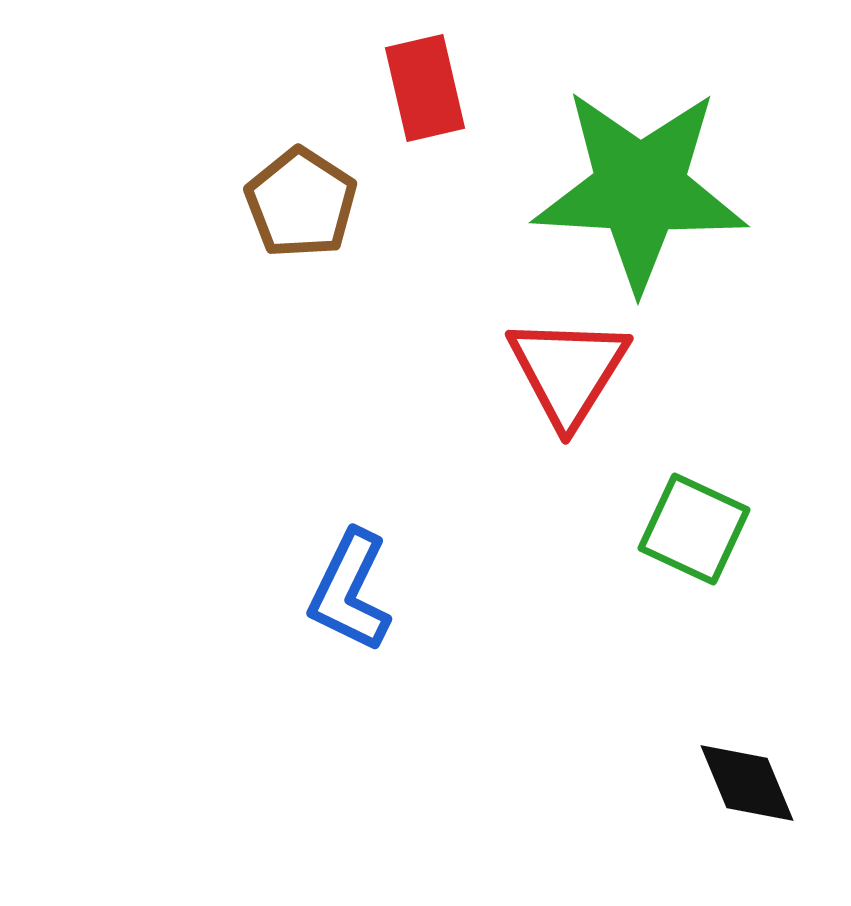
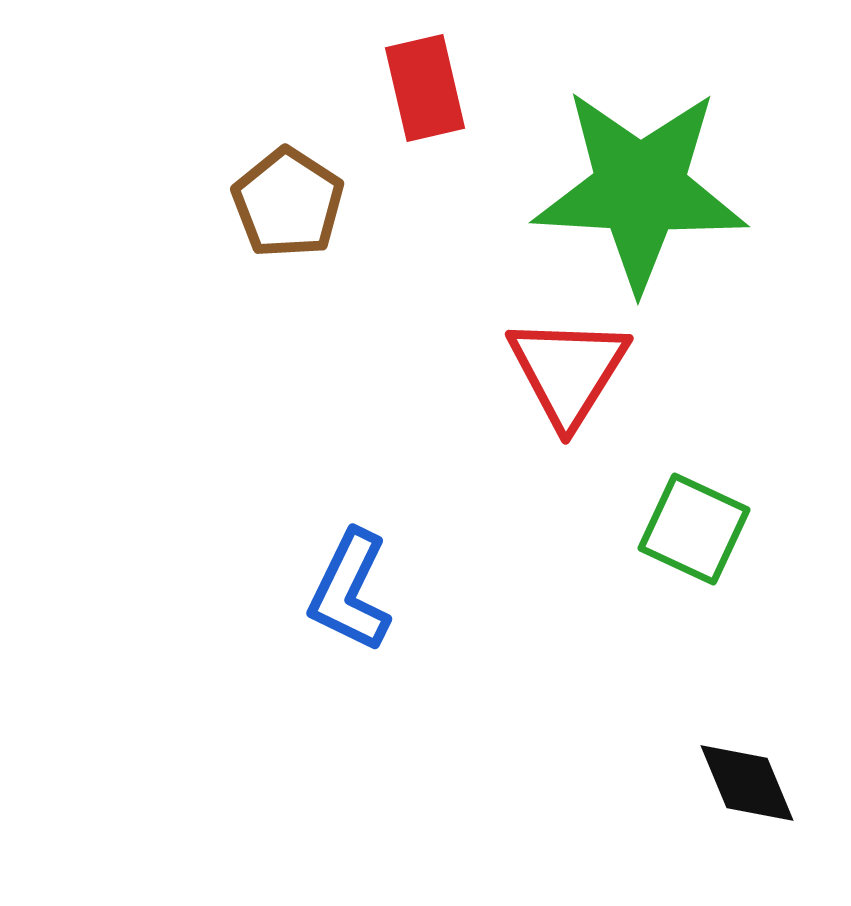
brown pentagon: moved 13 px left
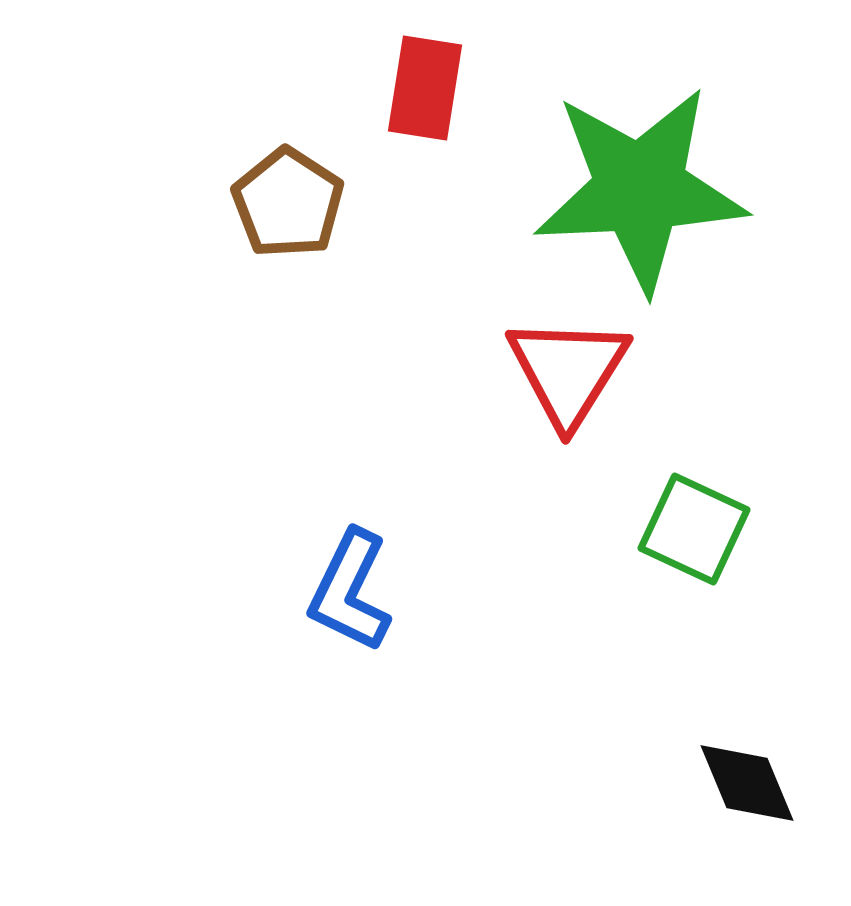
red rectangle: rotated 22 degrees clockwise
green star: rotated 6 degrees counterclockwise
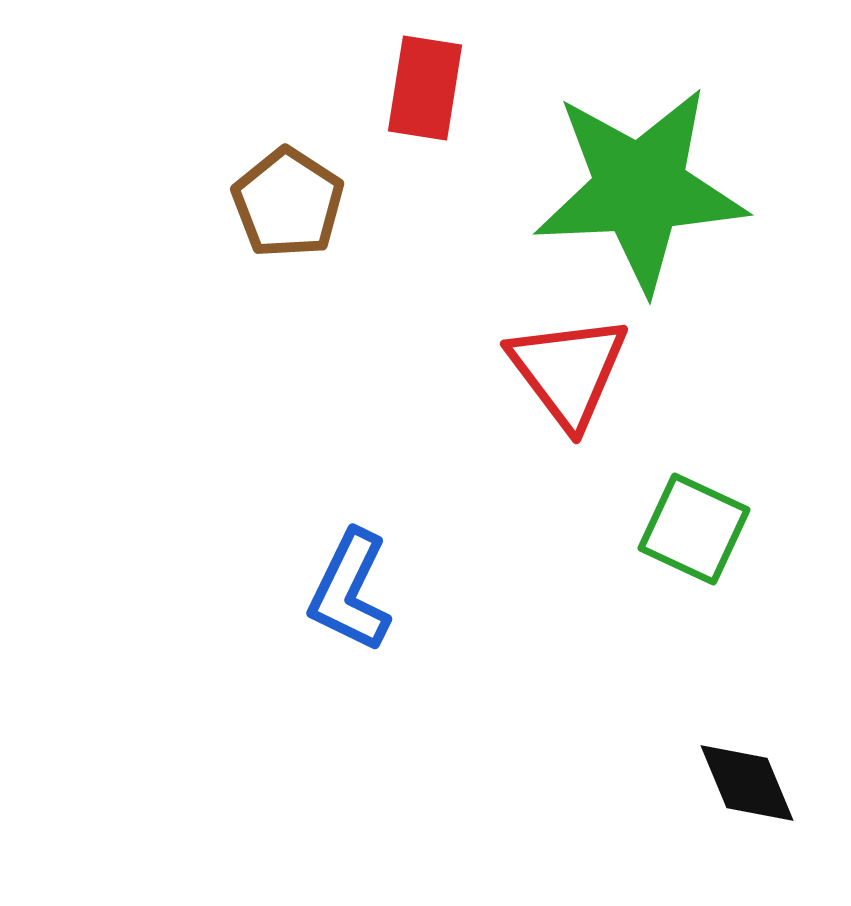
red triangle: rotated 9 degrees counterclockwise
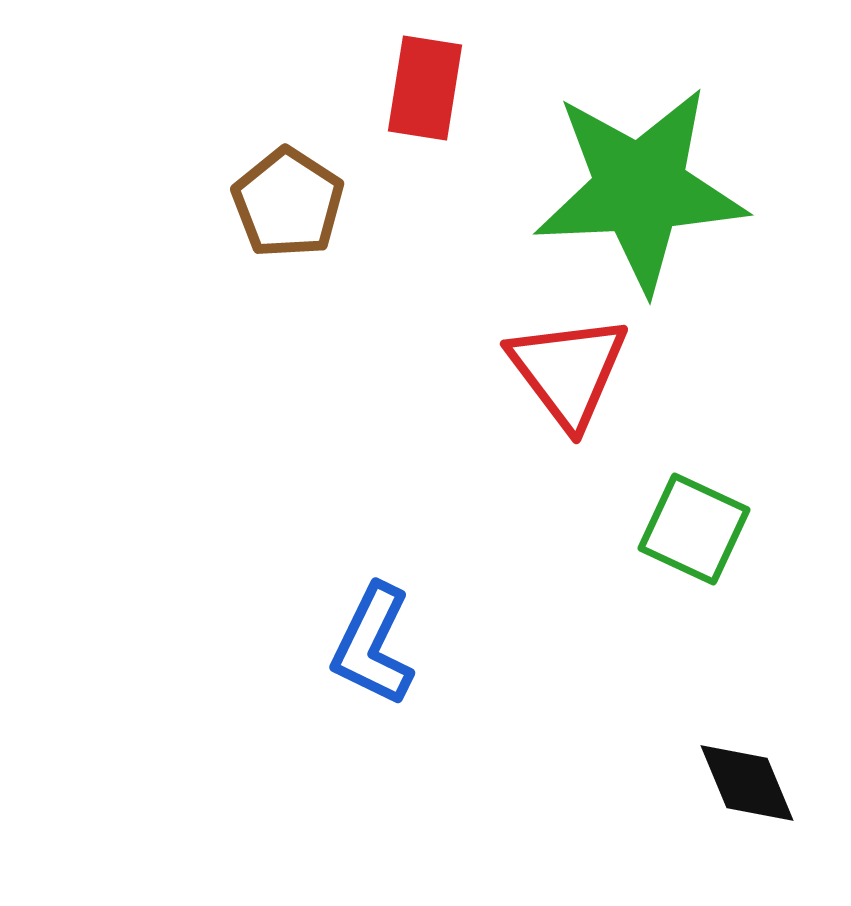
blue L-shape: moved 23 px right, 54 px down
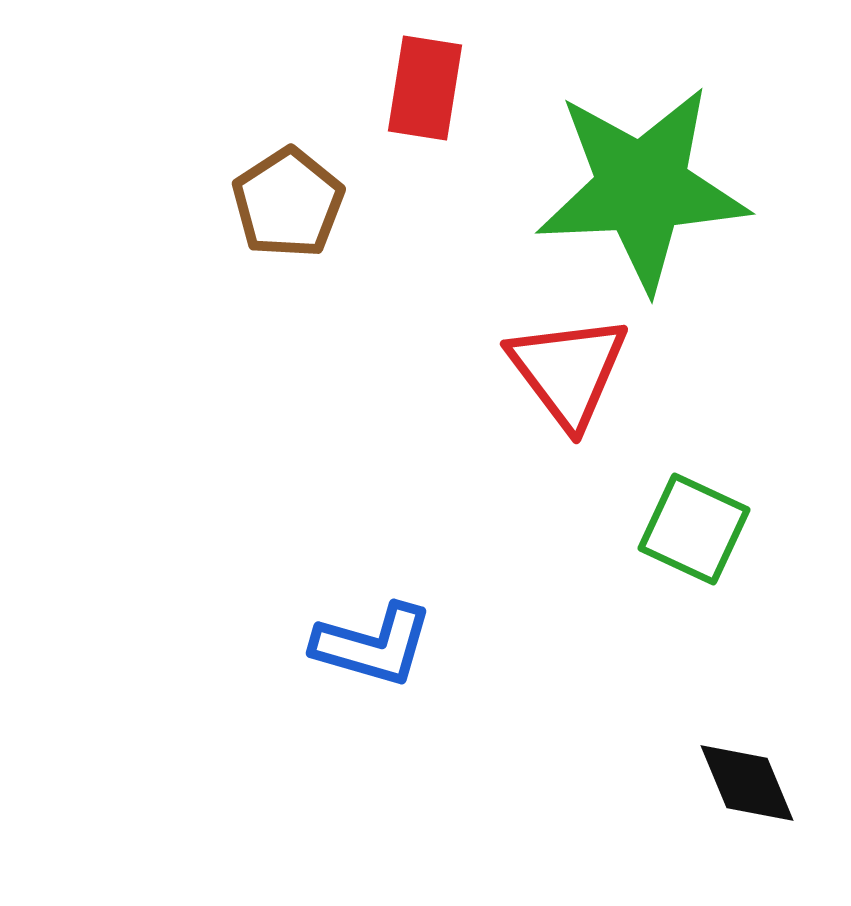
green star: moved 2 px right, 1 px up
brown pentagon: rotated 6 degrees clockwise
blue L-shape: rotated 100 degrees counterclockwise
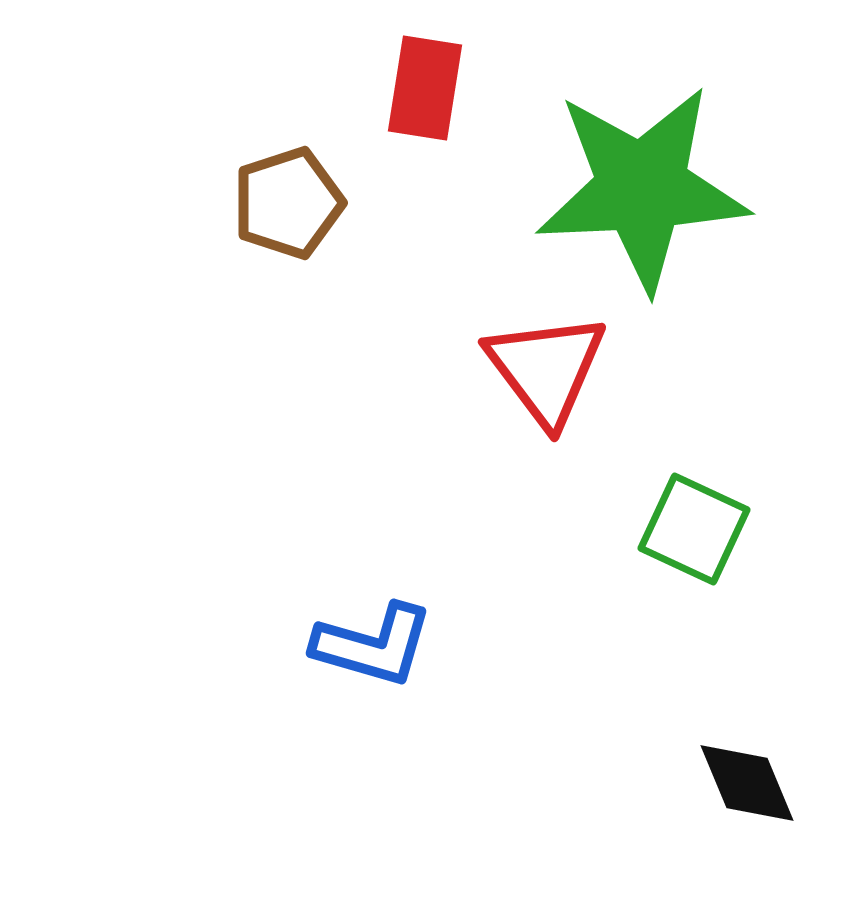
brown pentagon: rotated 15 degrees clockwise
red triangle: moved 22 px left, 2 px up
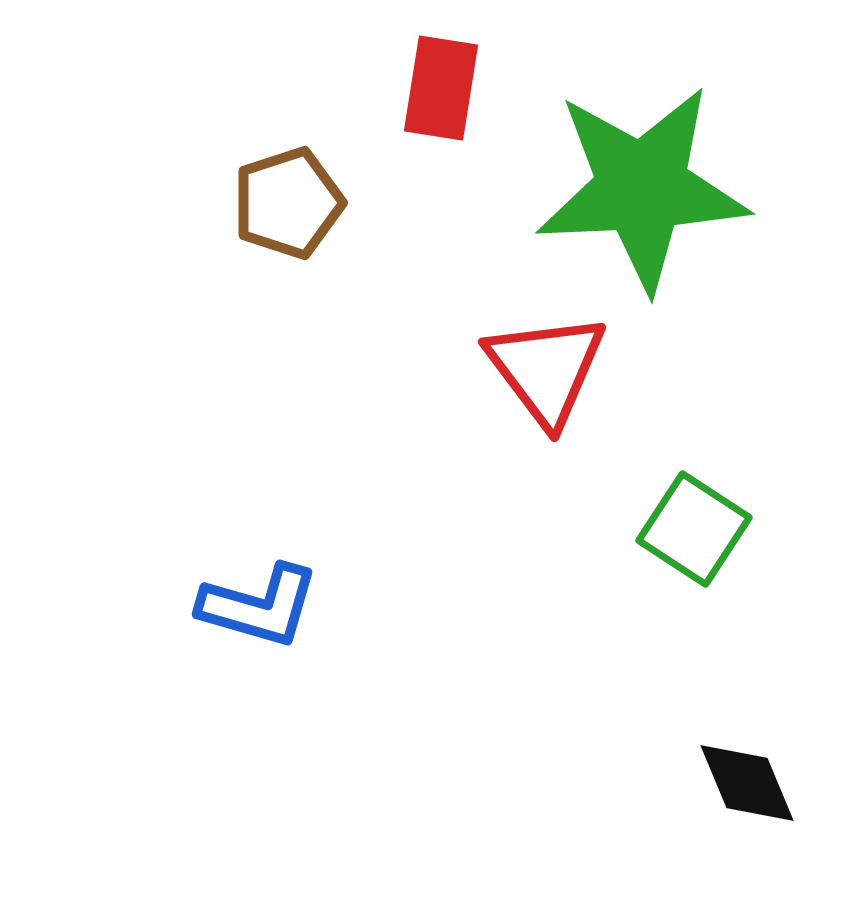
red rectangle: moved 16 px right
green square: rotated 8 degrees clockwise
blue L-shape: moved 114 px left, 39 px up
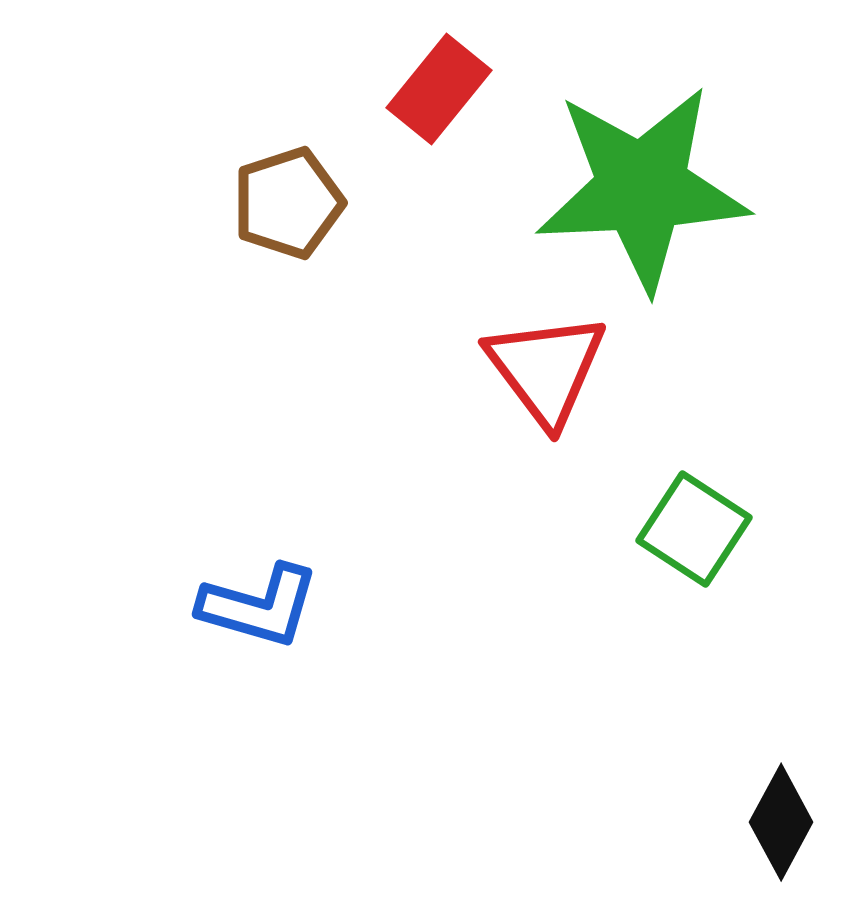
red rectangle: moved 2 px left, 1 px down; rotated 30 degrees clockwise
black diamond: moved 34 px right, 39 px down; rotated 51 degrees clockwise
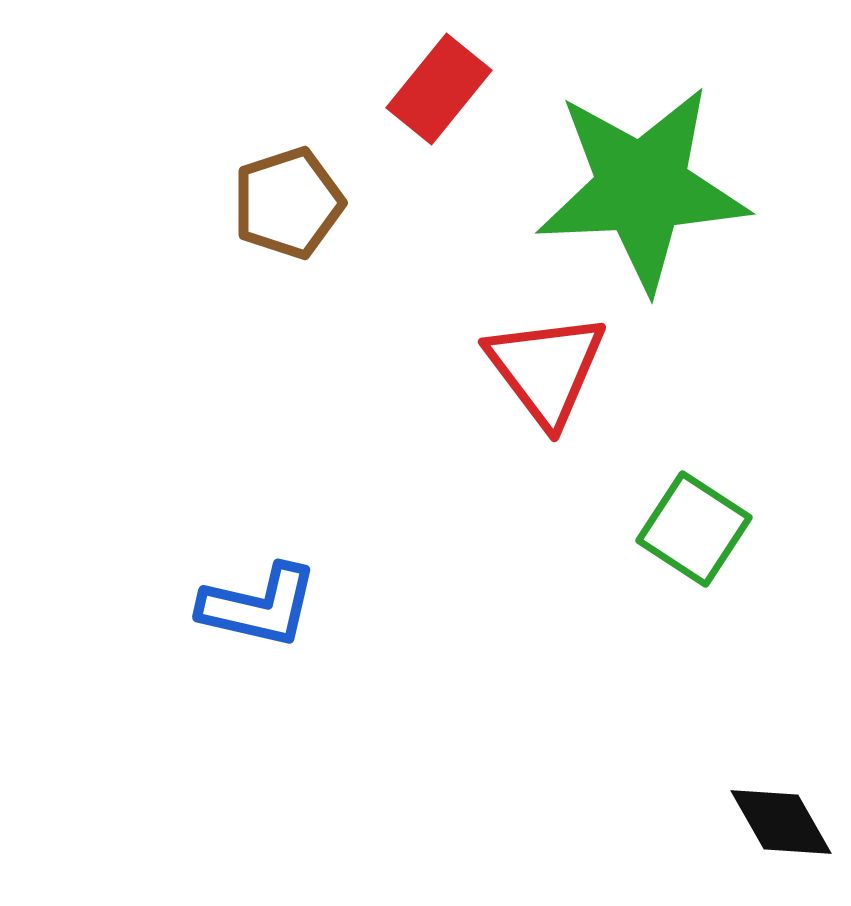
blue L-shape: rotated 3 degrees counterclockwise
black diamond: rotated 58 degrees counterclockwise
